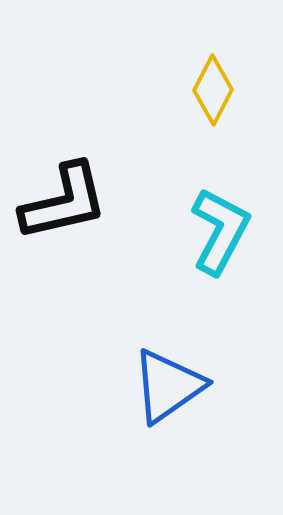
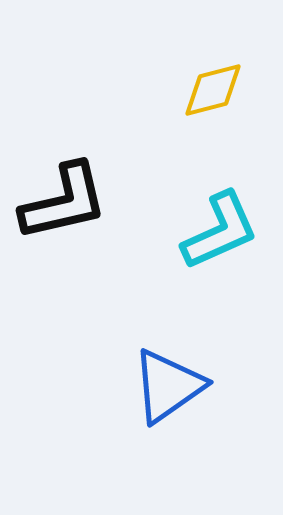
yellow diamond: rotated 48 degrees clockwise
cyan L-shape: rotated 38 degrees clockwise
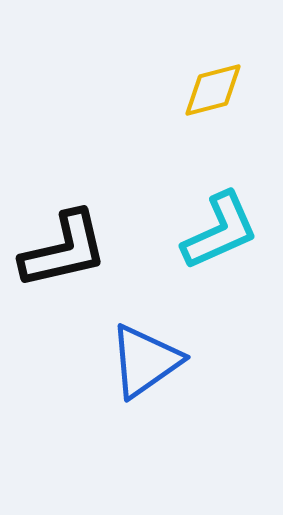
black L-shape: moved 48 px down
blue triangle: moved 23 px left, 25 px up
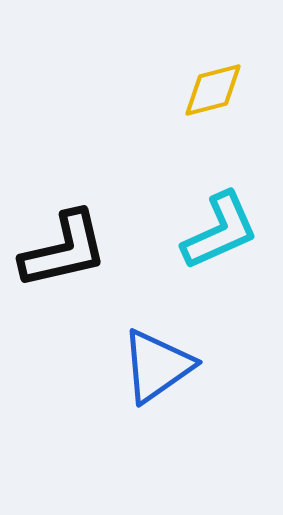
blue triangle: moved 12 px right, 5 px down
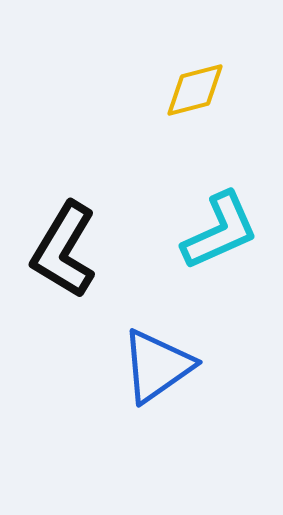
yellow diamond: moved 18 px left
black L-shape: rotated 134 degrees clockwise
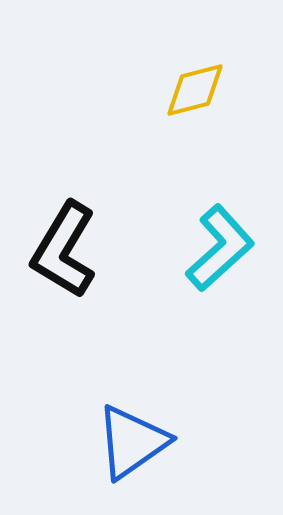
cyan L-shape: moved 17 px down; rotated 18 degrees counterclockwise
blue triangle: moved 25 px left, 76 px down
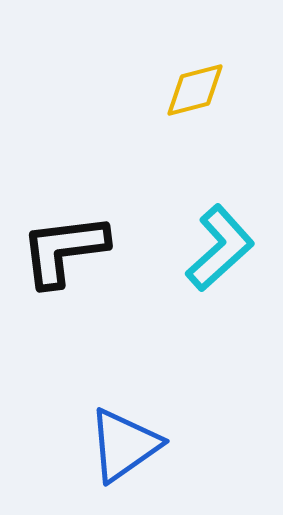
black L-shape: rotated 52 degrees clockwise
blue triangle: moved 8 px left, 3 px down
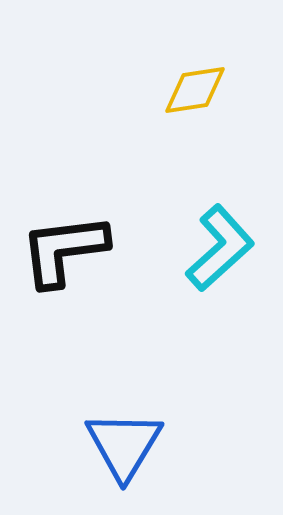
yellow diamond: rotated 6 degrees clockwise
blue triangle: rotated 24 degrees counterclockwise
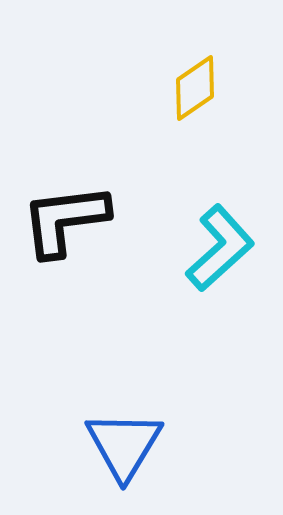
yellow diamond: moved 2 px up; rotated 26 degrees counterclockwise
black L-shape: moved 1 px right, 30 px up
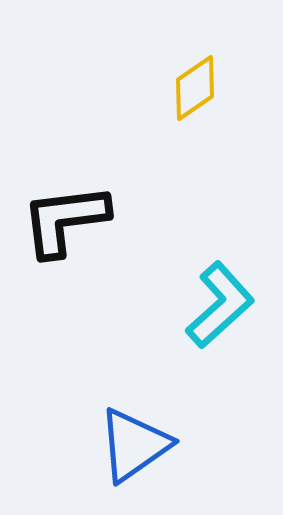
cyan L-shape: moved 57 px down
blue triangle: moved 10 px right; rotated 24 degrees clockwise
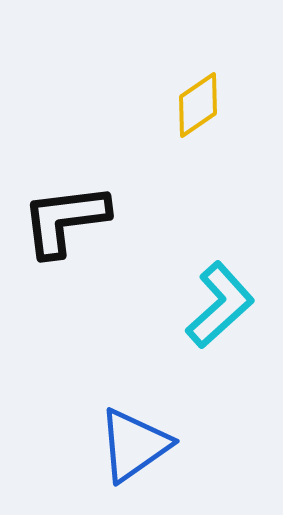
yellow diamond: moved 3 px right, 17 px down
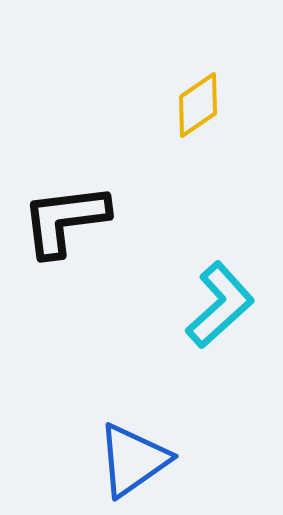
blue triangle: moved 1 px left, 15 px down
